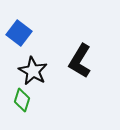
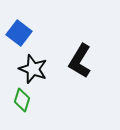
black star: moved 2 px up; rotated 8 degrees counterclockwise
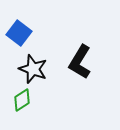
black L-shape: moved 1 px down
green diamond: rotated 40 degrees clockwise
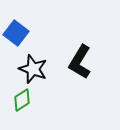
blue square: moved 3 px left
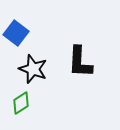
black L-shape: rotated 28 degrees counterclockwise
green diamond: moved 1 px left, 3 px down
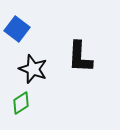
blue square: moved 1 px right, 4 px up
black L-shape: moved 5 px up
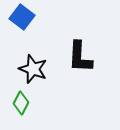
blue square: moved 5 px right, 12 px up
green diamond: rotated 30 degrees counterclockwise
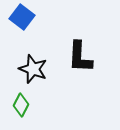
green diamond: moved 2 px down
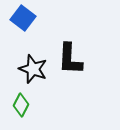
blue square: moved 1 px right, 1 px down
black L-shape: moved 10 px left, 2 px down
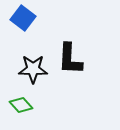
black star: rotated 20 degrees counterclockwise
green diamond: rotated 70 degrees counterclockwise
